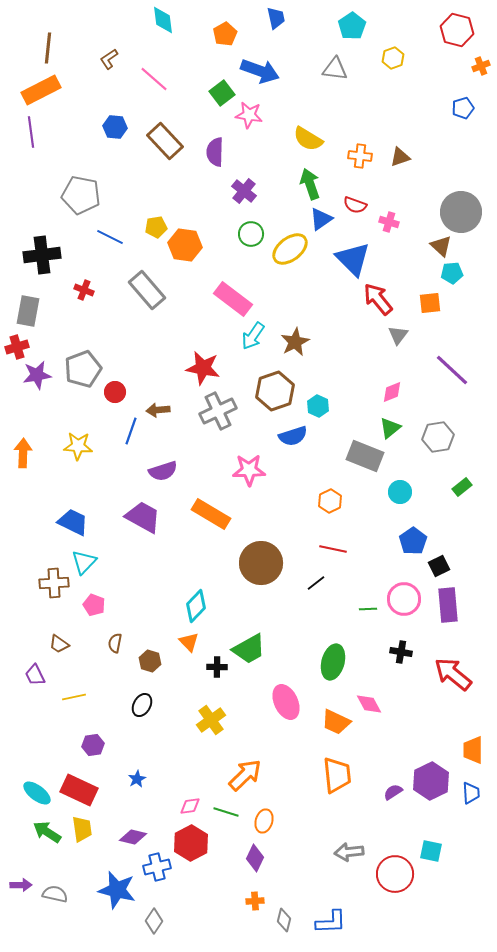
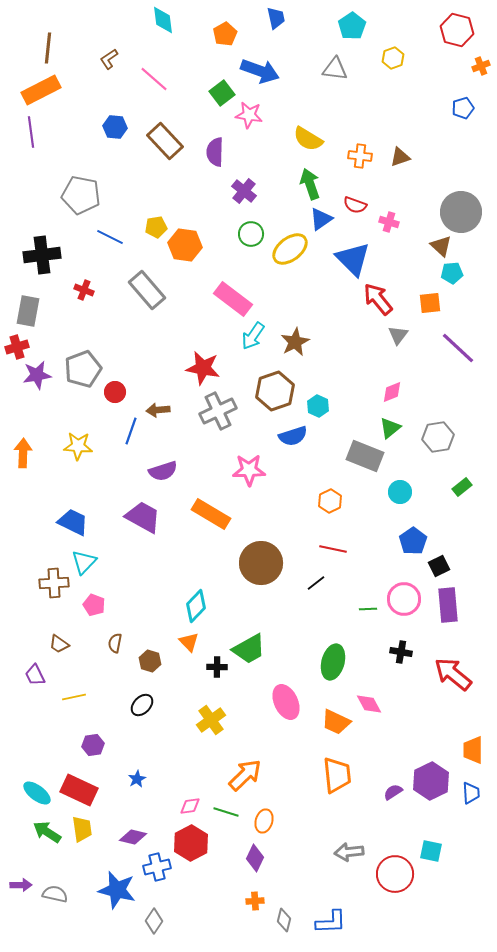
purple line at (452, 370): moved 6 px right, 22 px up
black ellipse at (142, 705): rotated 15 degrees clockwise
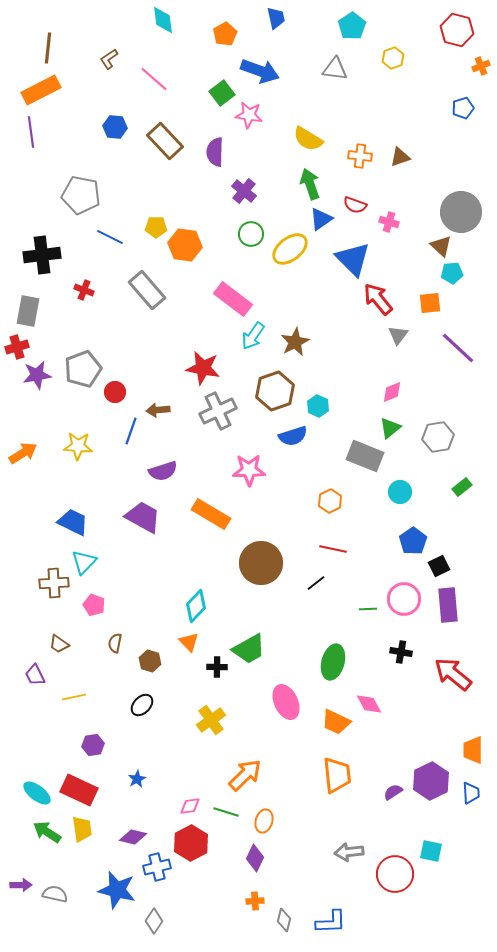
yellow pentagon at (156, 227): rotated 10 degrees clockwise
orange arrow at (23, 453): rotated 56 degrees clockwise
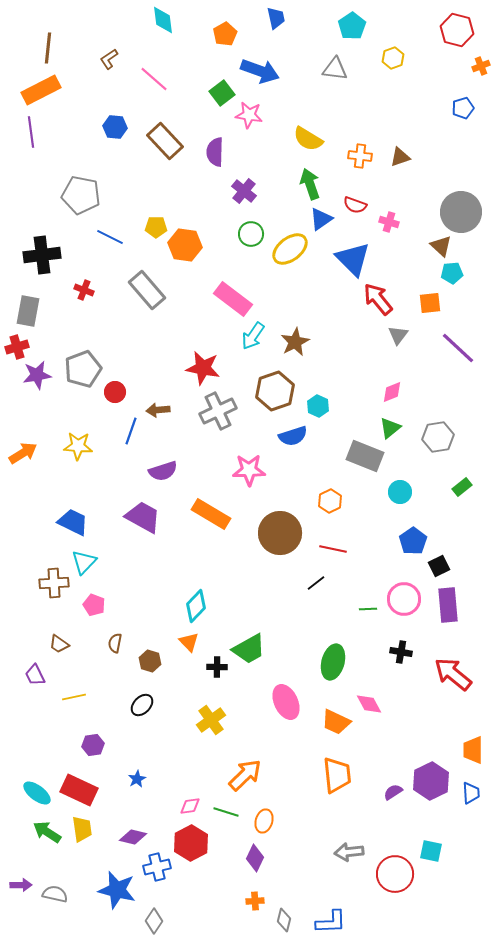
brown circle at (261, 563): moved 19 px right, 30 px up
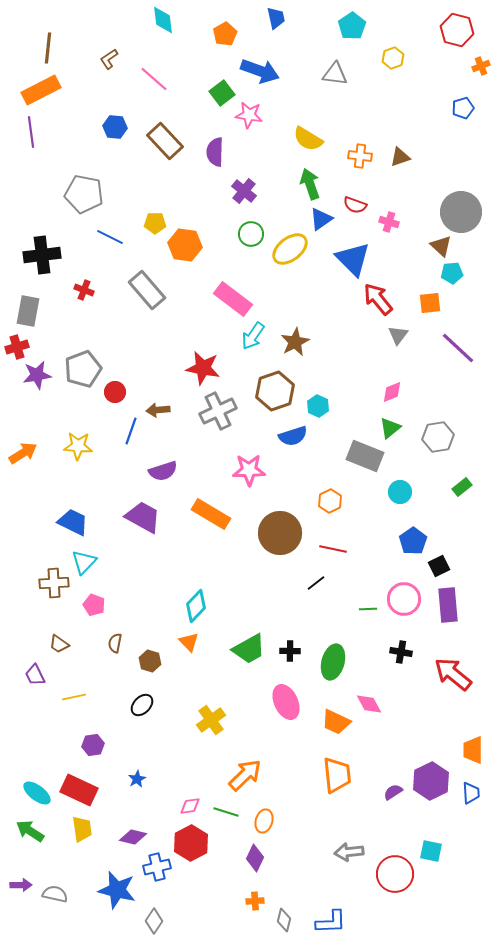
gray triangle at (335, 69): moved 5 px down
gray pentagon at (81, 195): moved 3 px right, 1 px up
yellow pentagon at (156, 227): moved 1 px left, 4 px up
black cross at (217, 667): moved 73 px right, 16 px up
green arrow at (47, 832): moved 17 px left, 1 px up
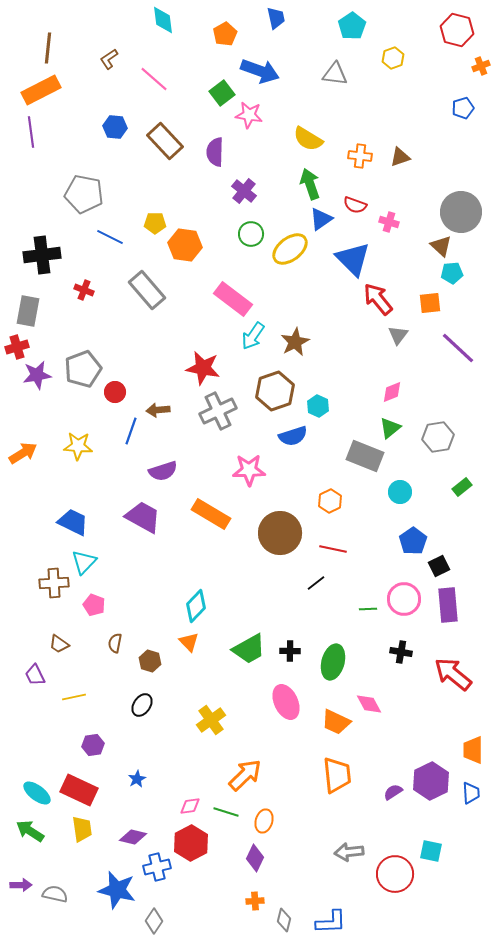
black ellipse at (142, 705): rotated 10 degrees counterclockwise
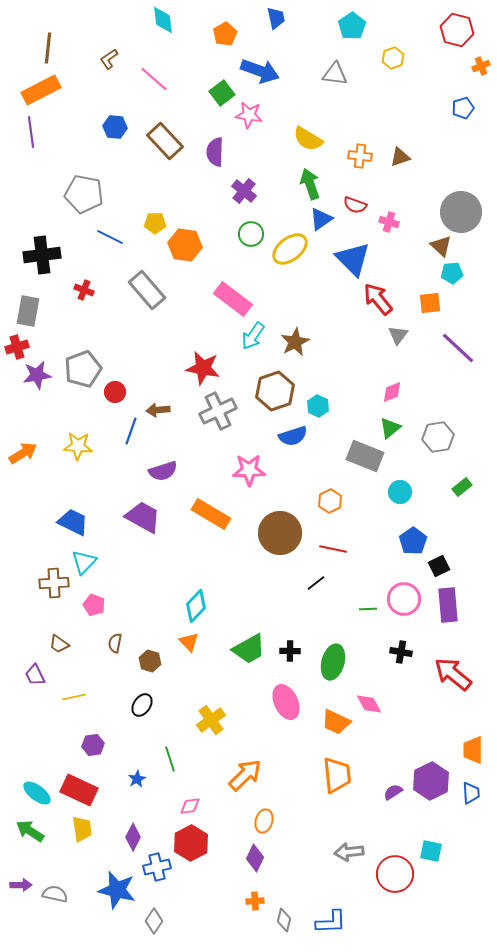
green line at (226, 812): moved 56 px left, 53 px up; rotated 55 degrees clockwise
purple diamond at (133, 837): rotated 76 degrees counterclockwise
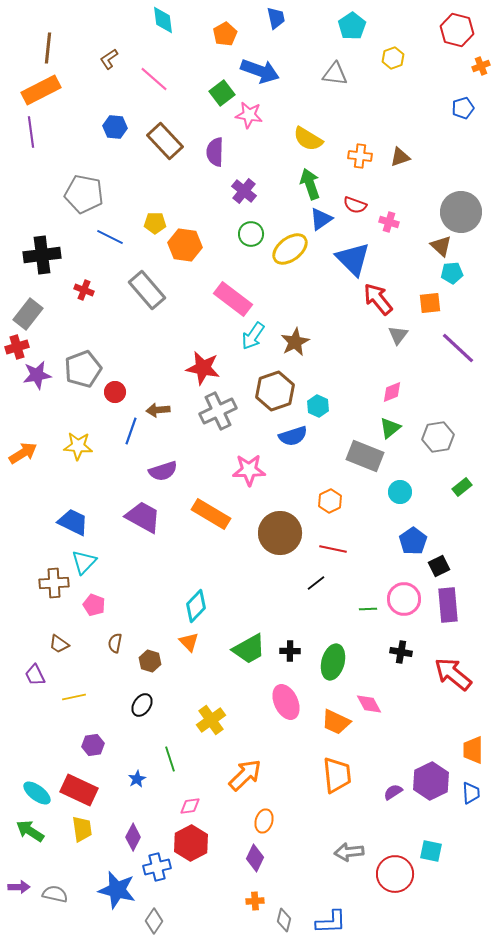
gray rectangle at (28, 311): moved 3 px down; rotated 28 degrees clockwise
purple arrow at (21, 885): moved 2 px left, 2 px down
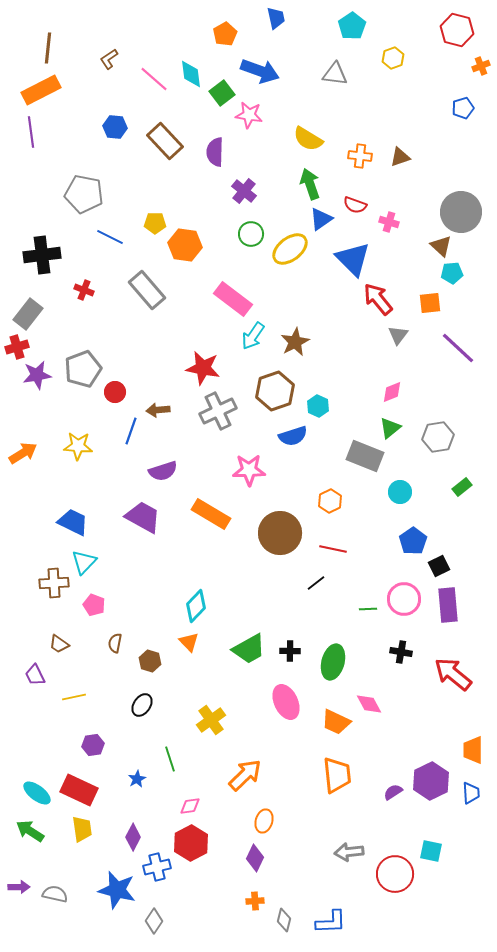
cyan diamond at (163, 20): moved 28 px right, 54 px down
